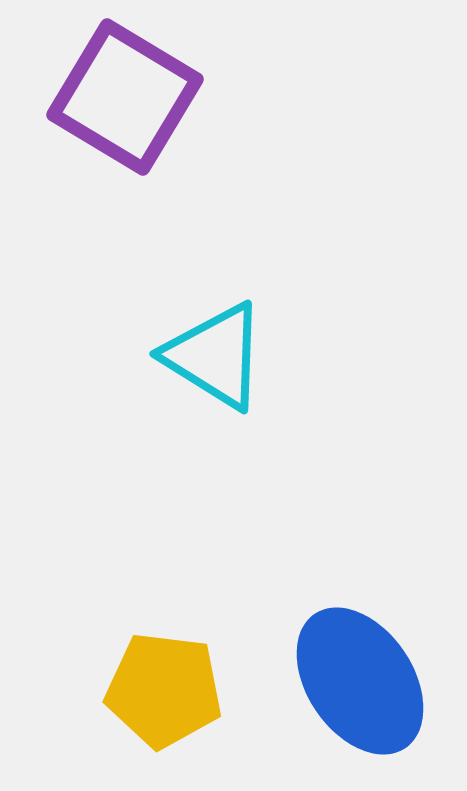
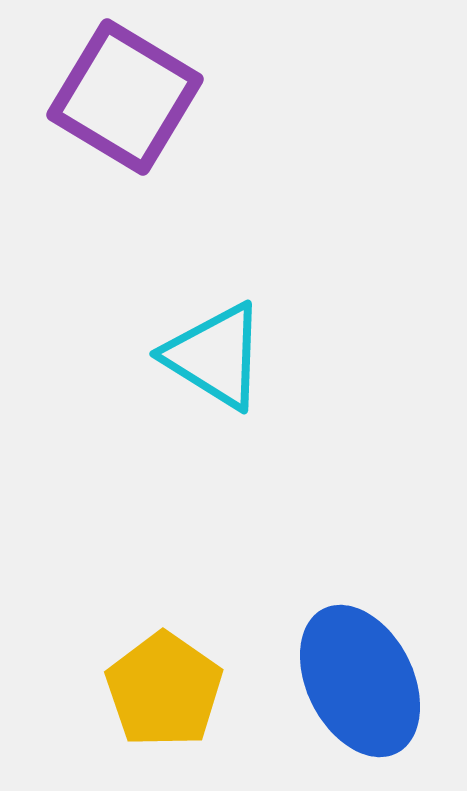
blue ellipse: rotated 7 degrees clockwise
yellow pentagon: rotated 28 degrees clockwise
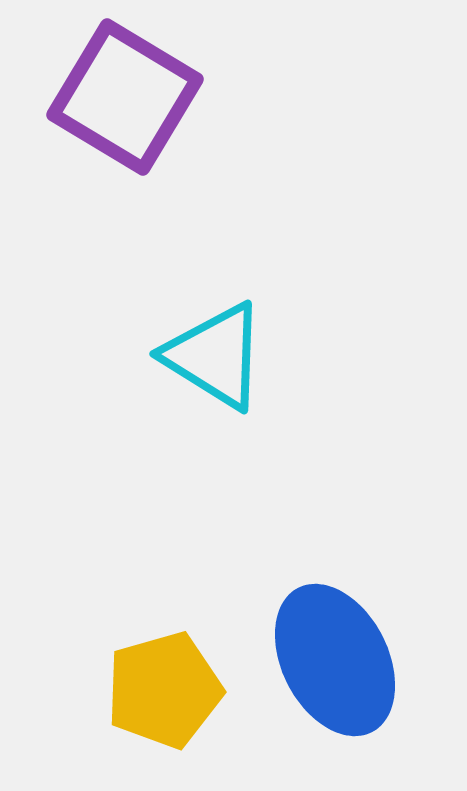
blue ellipse: moved 25 px left, 21 px up
yellow pentagon: rotated 21 degrees clockwise
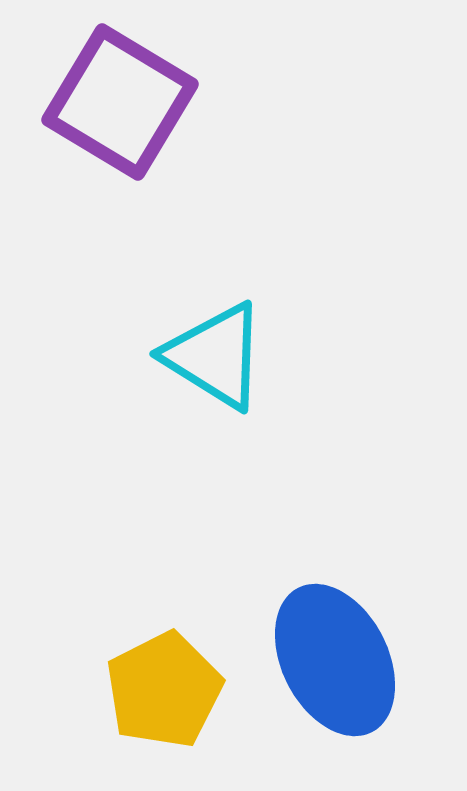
purple square: moved 5 px left, 5 px down
yellow pentagon: rotated 11 degrees counterclockwise
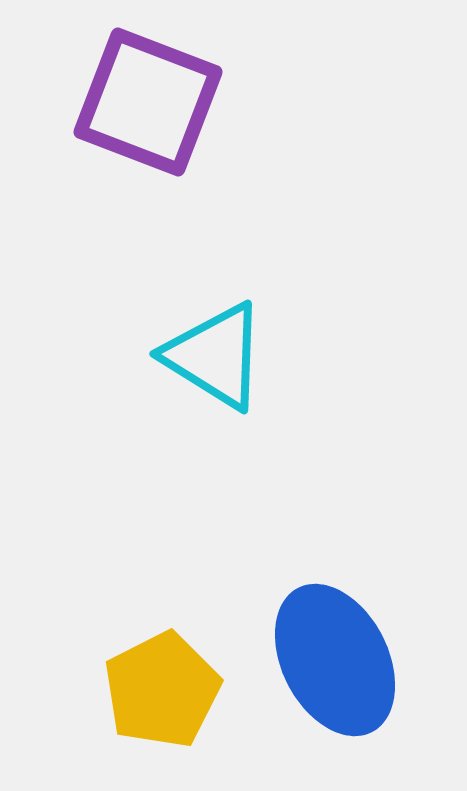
purple square: moved 28 px right; rotated 10 degrees counterclockwise
yellow pentagon: moved 2 px left
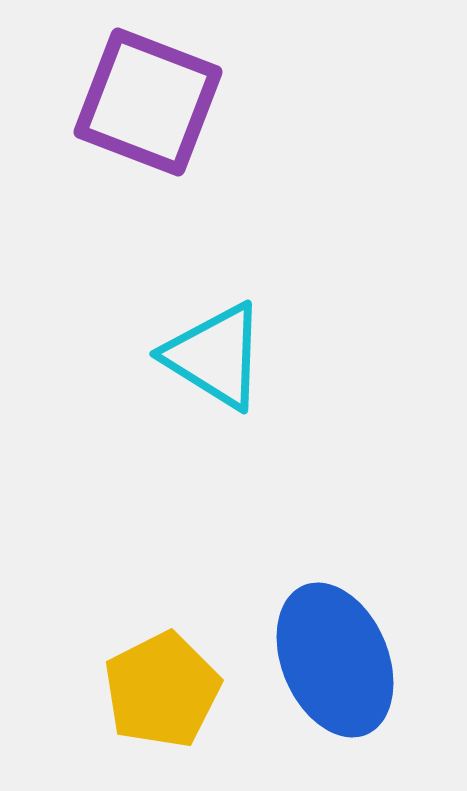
blue ellipse: rotated 4 degrees clockwise
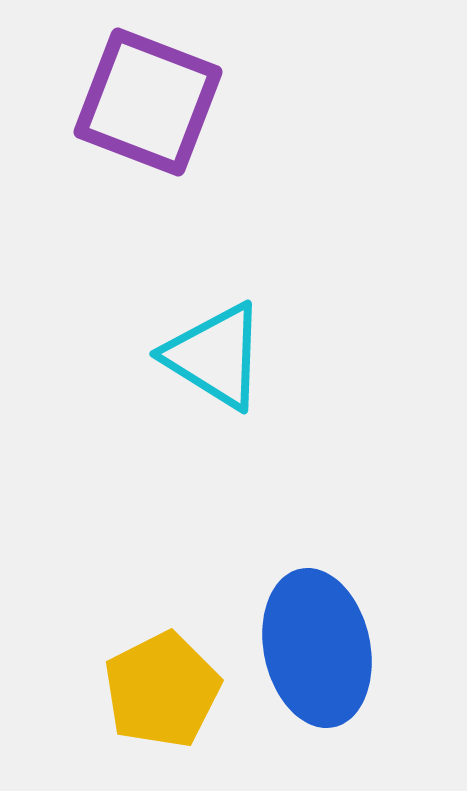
blue ellipse: moved 18 px left, 12 px up; rotated 11 degrees clockwise
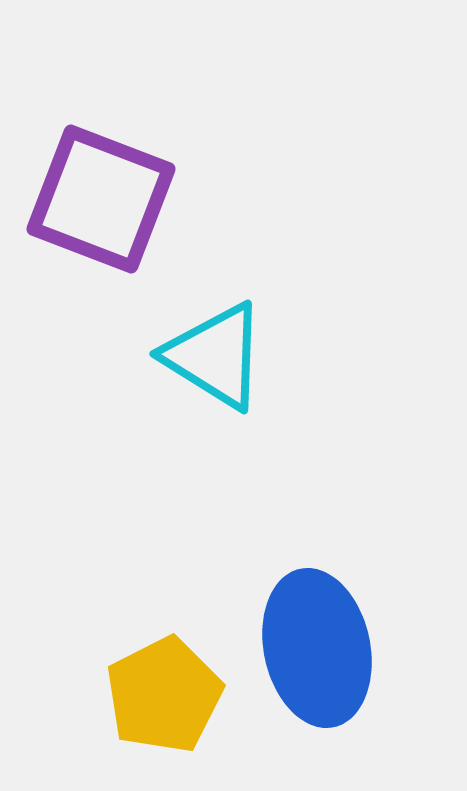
purple square: moved 47 px left, 97 px down
yellow pentagon: moved 2 px right, 5 px down
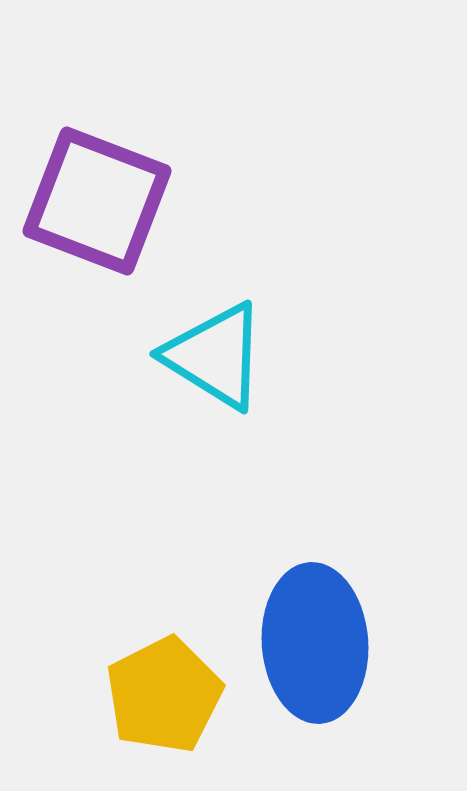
purple square: moved 4 px left, 2 px down
blue ellipse: moved 2 px left, 5 px up; rotated 8 degrees clockwise
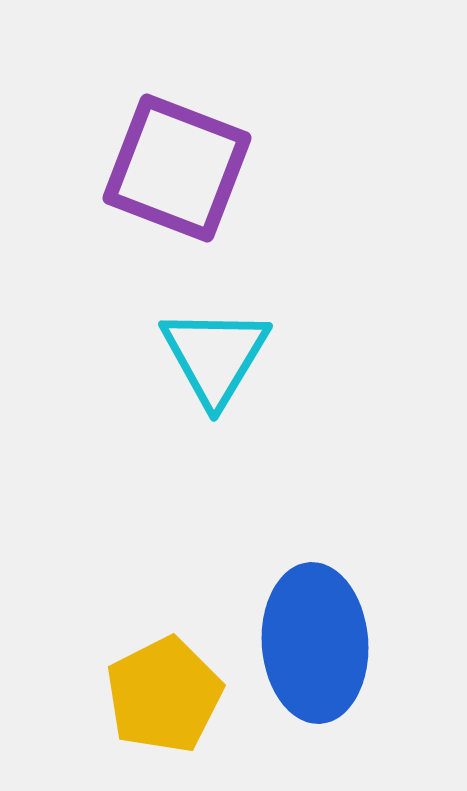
purple square: moved 80 px right, 33 px up
cyan triangle: rotated 29 degrees clockwise
